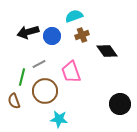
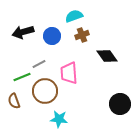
black arrow: moved 5 px left
black diamond: moved 5 px down
pink trapezoid: moved 2 px left, 1 px down; rotated 15 degrees clockwise
green line: rotated 54 degrees clockwise
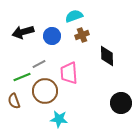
black diamond: rotated 35 degrees clockwise
black circle: moved 1 px right, 1 px up
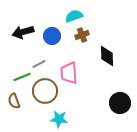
black circle: moved 1 px left
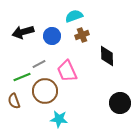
pink trapezoid: moved 2 px left, 2 px up; rotated 20 degrees counterclockwise
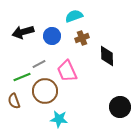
brown cross: moved 3 px down
black circle: moved 4 px down
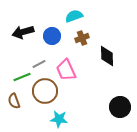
pink trapezoid: moved 1 px left, 1 px up
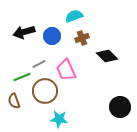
black arrow: moved 1 px right
black diamond: rotated 45 degrees counterclockwise
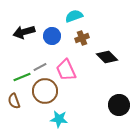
black diamond: moved 1 px down
gray line: moved 1 px right, 3 px down
black circle: moved 1 px left, 2 px up
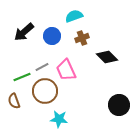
black arrow: rotated 25 degrees counterclockwise
gray line: moved 2 px right
